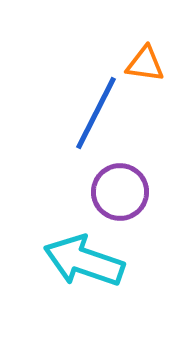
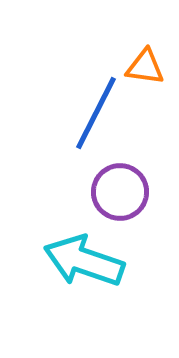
orange triangle: moved 3 px down
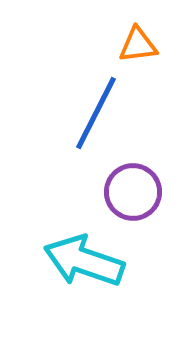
orange triangle: moved 7 px left, 22 px up; rotated 15 degrees counterclockwise
purple circle: moved 13 px right
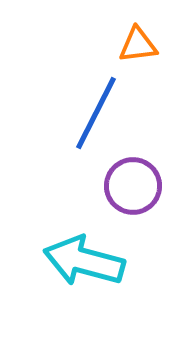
purple circle: moved 6 px up
cyan arrow: rotated 4 degrees counterclockwise
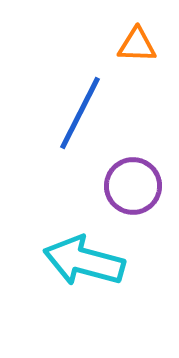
orange triangle: moved 1 px left; rotated 9 degrees clockwise
blue line: moved 16 px left
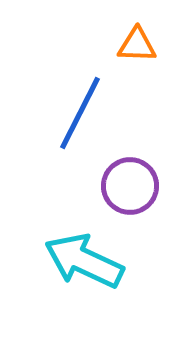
purple circle: moved 3 px left
cyan arrow: rotated 10 degrees clockwise
